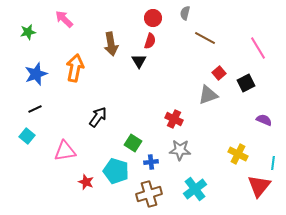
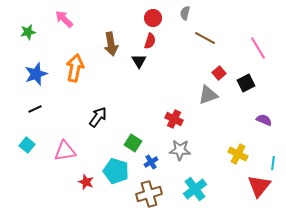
cyan square: moved 9 px down
blue cross: rotated 24 degrees counterclockwise
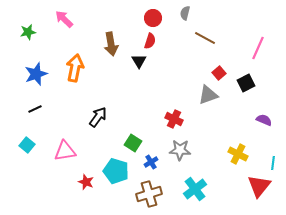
pink line: rotated 55 degrees clockwise
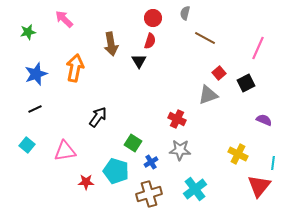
red cross: moved 3 px right
red star: rotated 21 degrees counterclockwise
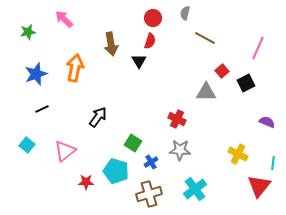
red square: moved 3 px right, 2 px up
gray triangle: moved 2 px left, 3 px up; rotated 20 degrees clockwise
black line: moved 7 px right
purple semicircle: moved 3 px right, 2 px down
pink triangle: rotated 30 degrees counterclockwise
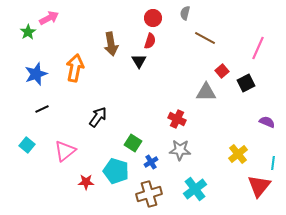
pink arrow: moved 15 px left, 1 px up; rotated 108 degrees clockwise
green star: rotated 21 degrees counterclockwise
yellow cross: rotated 24 degrees clockwise
